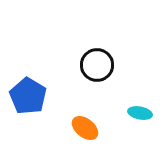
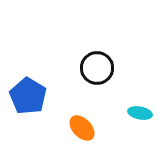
black circle: moved 3 px down
orange ellipse: moved 3 px left; rotated 8 degrees clockwise
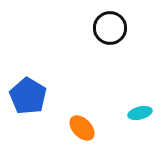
black circle: moved 13 px right, 40 px up
cyan ellipse: rotated 25 degrees counterclockwise
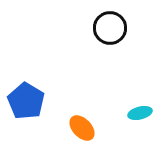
blue pentagon: moved 2 px left, 5 px down
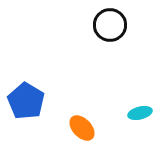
black circle: moved 3 px up
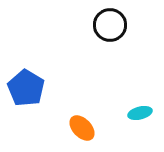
blue pentagon: moved 13 px up
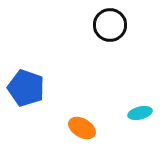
blue pentagon: rotated 12 degrees counterclockwise
orange ellipse: rotated 16 degrees counterclockwise
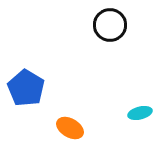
blue pentagon: rotated 12 degrees clockwise
orange ellipse: moved 12 px left
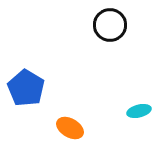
cyan ellipse: moved 1 px left, 2 px up
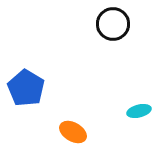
black circle: moved 3 px right, 1 px up
orange ellipse: moved 3 px right, 4 px down
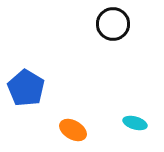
cyan ellipse: moved 4 px left, 12 px down; rotated 30 degrees clockwise
orange ellipse: moved 2 px up
